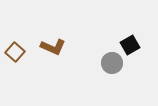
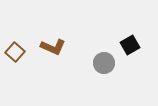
gray circle: moved 8 px left
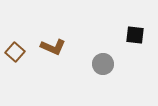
black square: moved 5 px right, 10 px up; rotated 36 degrees clockwise
gray circle: moved 1 px left, 1 px down
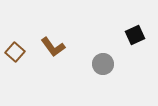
black square: rotated 30 degrees counterclockwise
brown L-shape: rotated 30 degrees clockwise
